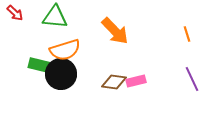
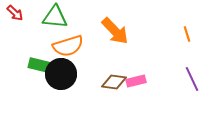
orange semicircle: moved 3 px right, 4 px up
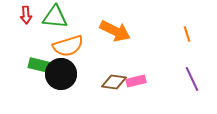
red arrow: moved 11 px right, 2 px down; rotated 42 degrees clockwise
orange arrow: rotated 20 degrees counterclockwise
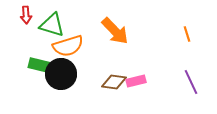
green triangle: moved 3 px left, 8 px down; rotated 12 degrees clockwise
orange arrow: rotated 20 degrees clockwise
purple line: moved 1 px left, 3 px down
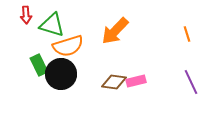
orange arrow: rotated 88 degrees clockwise
green rectangle: rotated 50 degrees clockwise
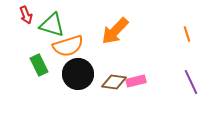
red arrow: rotated 18 degrees counterclockwise
black circle: moved 17 px right
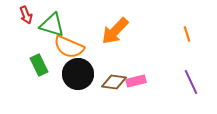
orange semicircle: moved 1 px right, 1 px down; rotated 40 degrees clockwise
